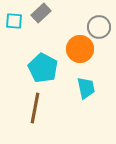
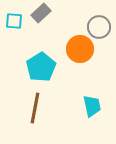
cyan pentagon: moved 2 px left, 1 px up; rotated 12 degrees clockwise
cyan trapezoid: moved 6 px right, 18 px down
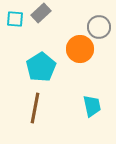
cyan square: moved 1 px right, 2 px up
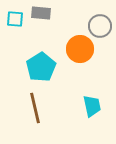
gray rectangle: rotated 48 degrees clockwise
gray circle: moved 1 px right, 1 px up
brown line: rotated 24 degrees counterclockwise
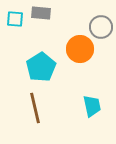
gray circle: moved 1 px right, 1 px down
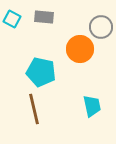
gray rectangle: moved 3 px right, 4 px down
cyan square: moved 3 px left; rotated 24 degrees clockwise
cyan pentagon: moved 5 px down; rotated 28 degrees counterclockwise
brown line: moved 1 px left, 1 px down
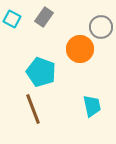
gray rectangle: rotated 60 degrees counterclockwise
cyan pentagon: rotated 8 degrees clockwise
brown line: moved 1 px left; rotated 8 degrees counterclockwise
